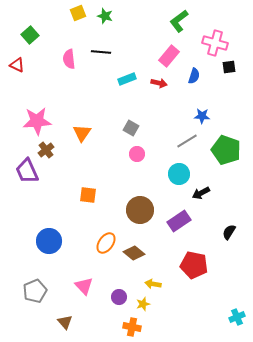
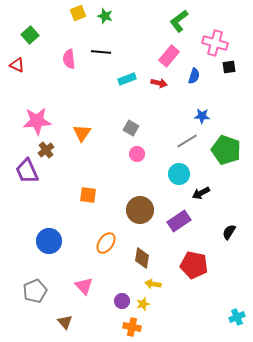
brown diamond: moved 8 px right, 5 px down; rotated 60 degrees clockwise
purple circle: moved 3 px right, 4 px down
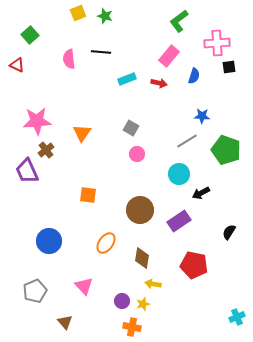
pink cross: moved 2 px right; rotated 20 degrees counterclockwise
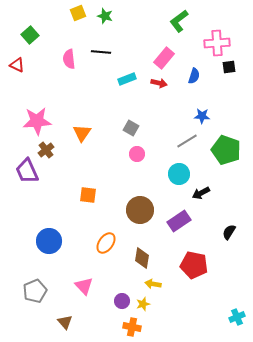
pink rectangle: moved 5 px left, 2 px down
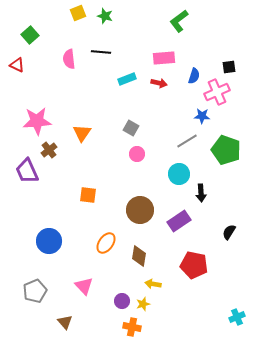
pink cross: moved 49 px down; rotated 20 degrees counterclockwise
pink rectangle: rotated 45 degrees clockwise
brown cross: moved 3 px right
black arrow: rotated 66 degrees counterclockwise
brown diamond: moved 3 px left, 2 px up
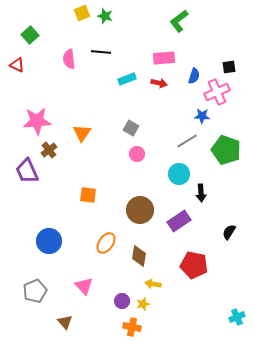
yellow square: moved 4 px right
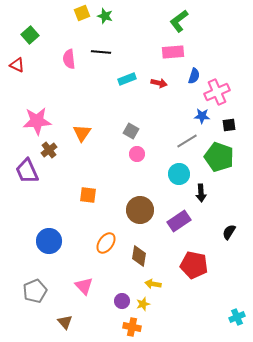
pink rectangle: moved 9 px right, 6 px up
black square: moved 58 px down
gray square: moved 3 px down
green pentagon: moved 7 px left, 7 px down
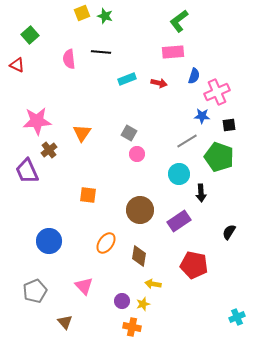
gray square: moved 2 px left, 2 px down
